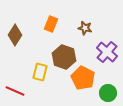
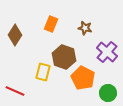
yellow rectangle: moved 3 px right
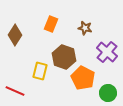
yellow rectangle: moved 3 px left, 1 px up
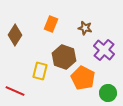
purple cross: moved 3 px left, 2 px up
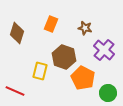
brown diamond: moved 2 px right, 2 px up; rotated 15 degrees counterclockwise
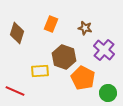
yellow rectangle: rotated 72 degrees clockwise
